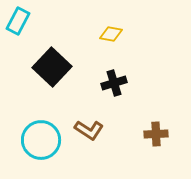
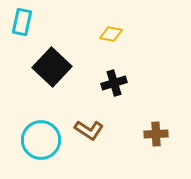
cyan rectangle: moved 4 px right, 1 px down; rotated 16 degrees counterclockwise
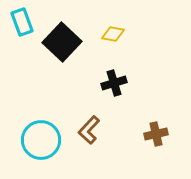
cyan rectangle: rotated 32 degrees counterclockwise
yellow diamond: moved 2 px right
black square: moved 10 px right, 25 px up
brown L-shape: rotated 100 degrees clockwise
brown cross: rotated 10 degrees counterclockwise
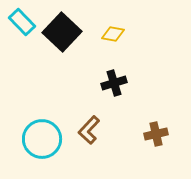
cyan rectangle: rotated 24 degrees counterclockwise
black square: moved 10 px up
cyan circle: moved 1 px right, 1 px up
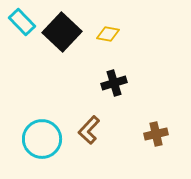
yellow diamond: moved 5 px left
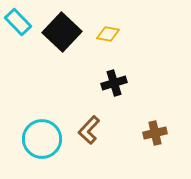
cyan rectangle: moved 4 px left
brown cross: moved 1 px left, 1 px up
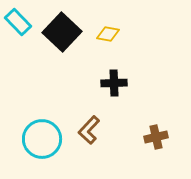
black cross: rotated 15 degrees clockwise
brown cross: moved 1 px right, 4 px down
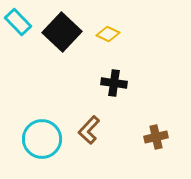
yellow diamond: rotated 15 degrees clockwise
black cross: rotated 10 degrees clockwise
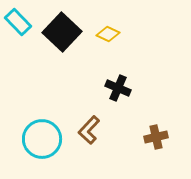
black cross: moved 4 px right, 5 px down; rotated 15 degrees clockwise
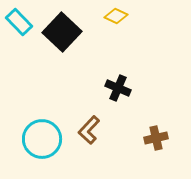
cyan rectangle: moved 1 px right
yellow diamond: moved 8 px right, 18 px up
brown cross: moved 1 px down
